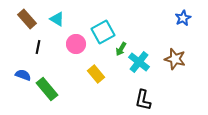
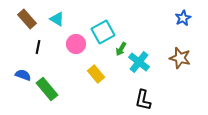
brown star: moved 5 px right, 1 px up
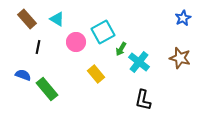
pink circle: moved 2 px up
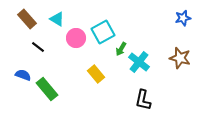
blue star: rotated 14 degrees clockwise
pink circle: moved 4 px up
black line: rotated 64 degrees counterclockwise
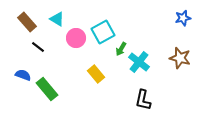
brown rectangle: moved 3 px down
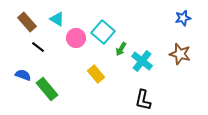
cyan square: rotated 20 degrees counterclockwise
brown star: moved 4 px up
cyan cross: moved 3 px right, 1 px up
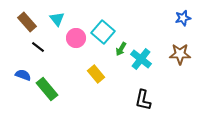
cyan triangle: rotated 21 degrees clockwise
brown star: rotated 15 degrees counterclockwise
cyan cross: moved 1 px left, 2 px up
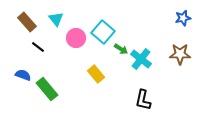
cyan triangle: moved 1 px left
green arrow: rotated 88 degrees counterclockwise
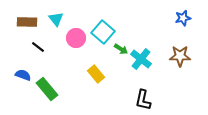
brown rectangle: rotated 48 degrees counterclockwise
brown star: moved 2 px down
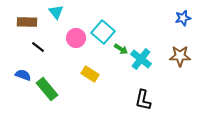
cyan triangle: moved 7 px up
yellow rectangle: moved 6 px left; rotated 18 degrees counterclockwise
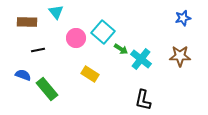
black line: moved 3 px down; rotated 48 degrees counterclockwise
